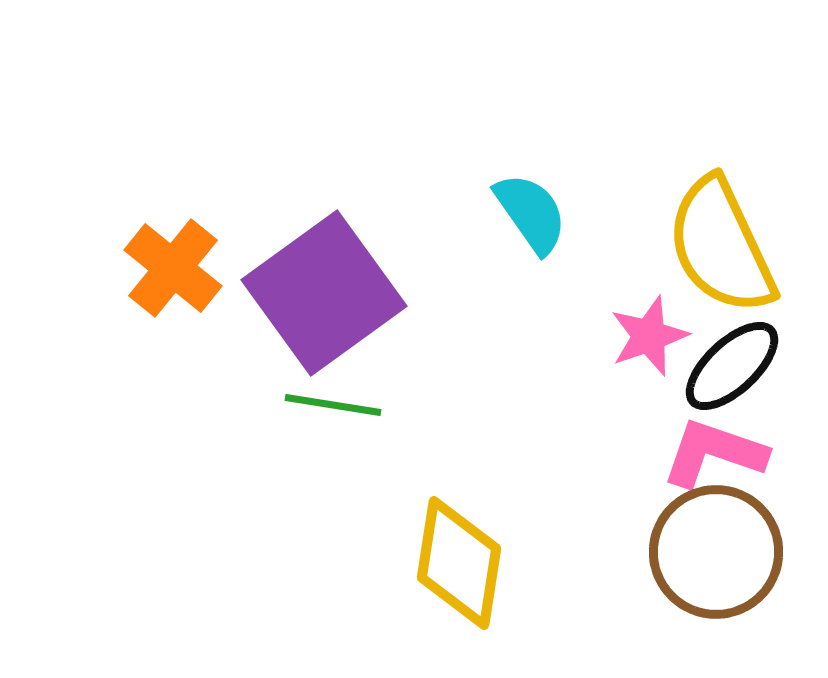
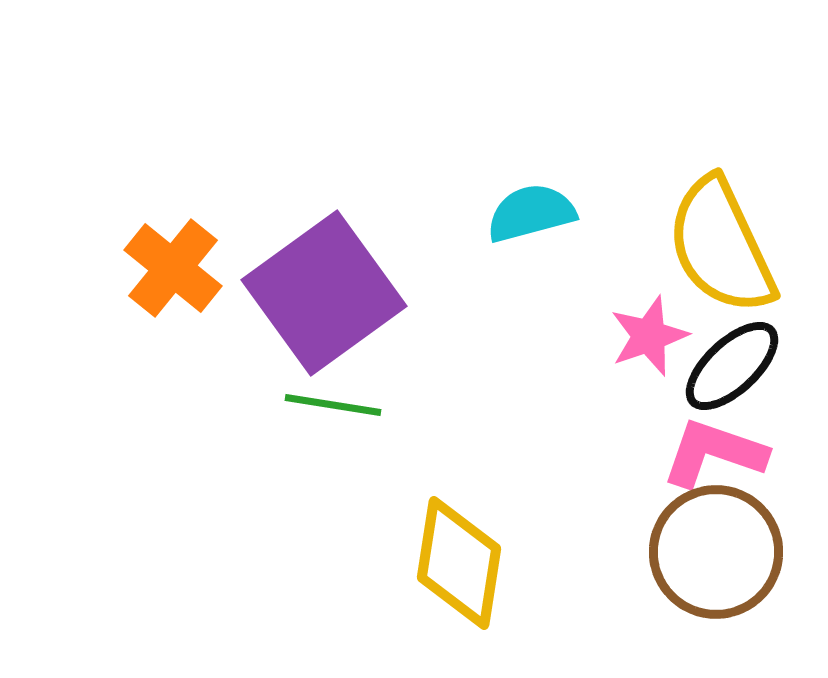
cyan semicircle: rotated 70 degrees counterclockwise
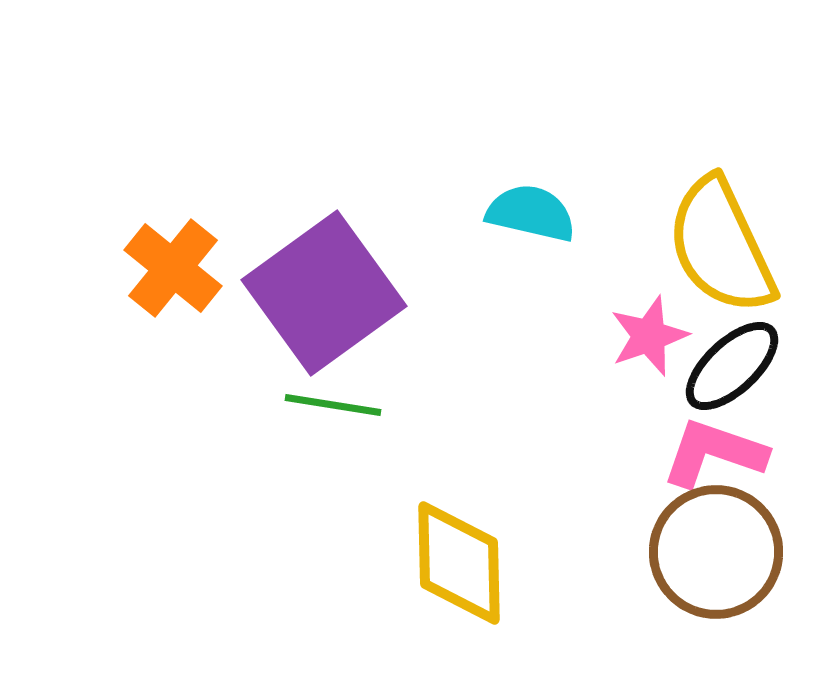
cyan semicircle: rotated 28 degrees clockwise
yellow diamond: rotated 10 degrees counterclockwise
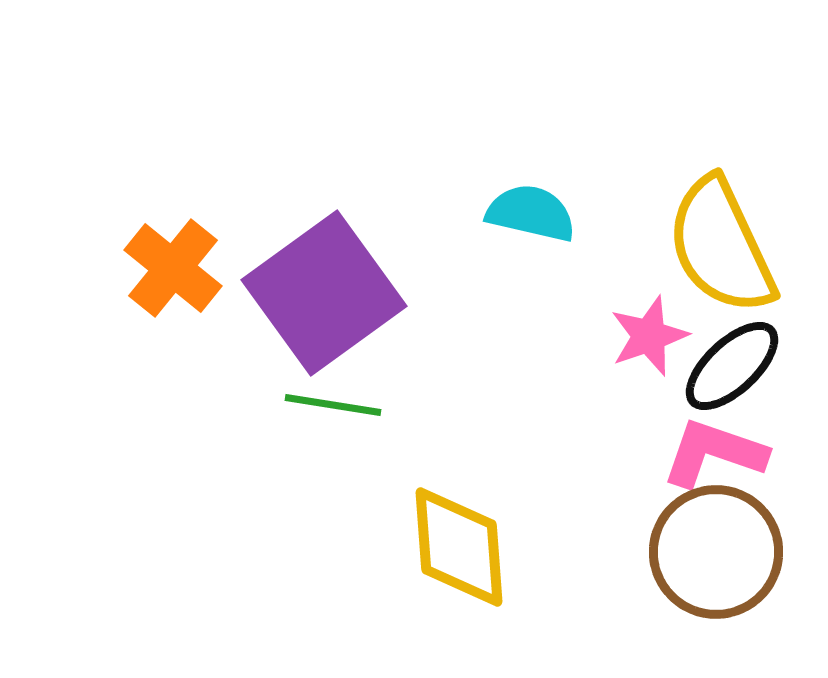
yellow diamond: moved 16 px up; rotated 3 degrees counterclockwise
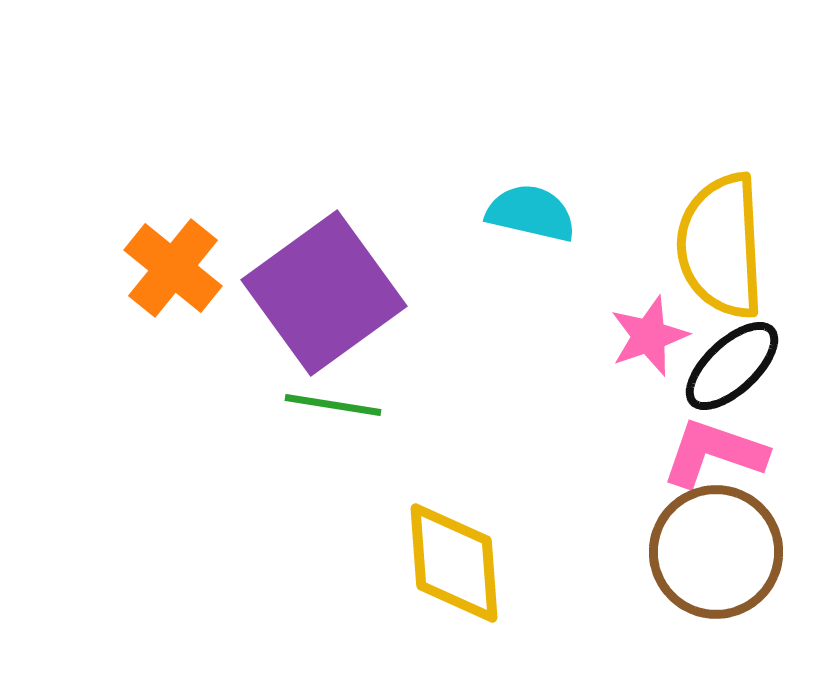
yellow semicircle: rotated 22 degrees clockwise
yellow diamond: moved 5 px left, 16 px down
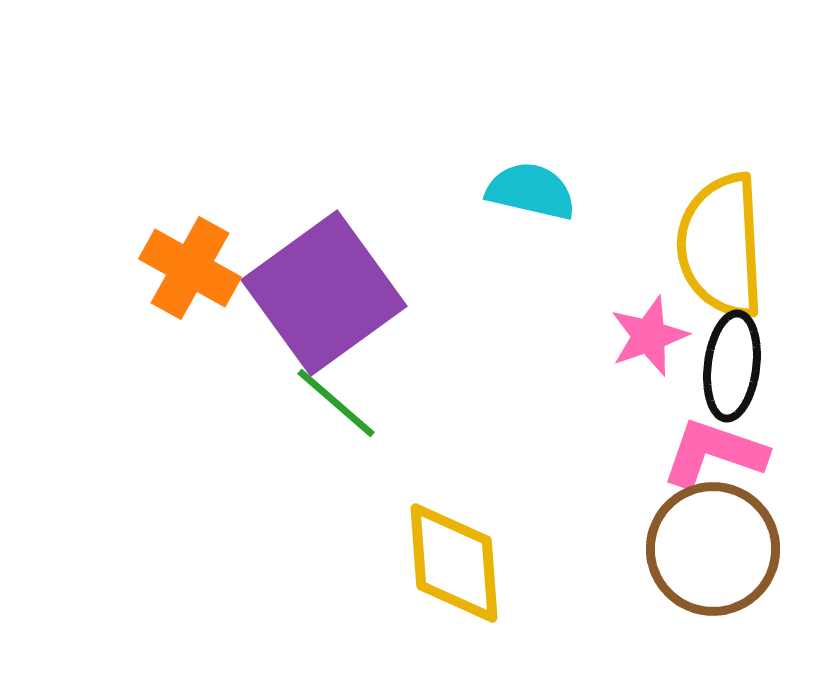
cyan semicircle: moved 22 px up
orange cross: moved 17 px right; rotated 10 degrees counterclockwise
black ellipse: rotated 40 degrees counterclockwise
green line: moved 3 px right, 2 px up; rotated 32 degrees clockwise
brown circle: moved 3 px left, 3 px up
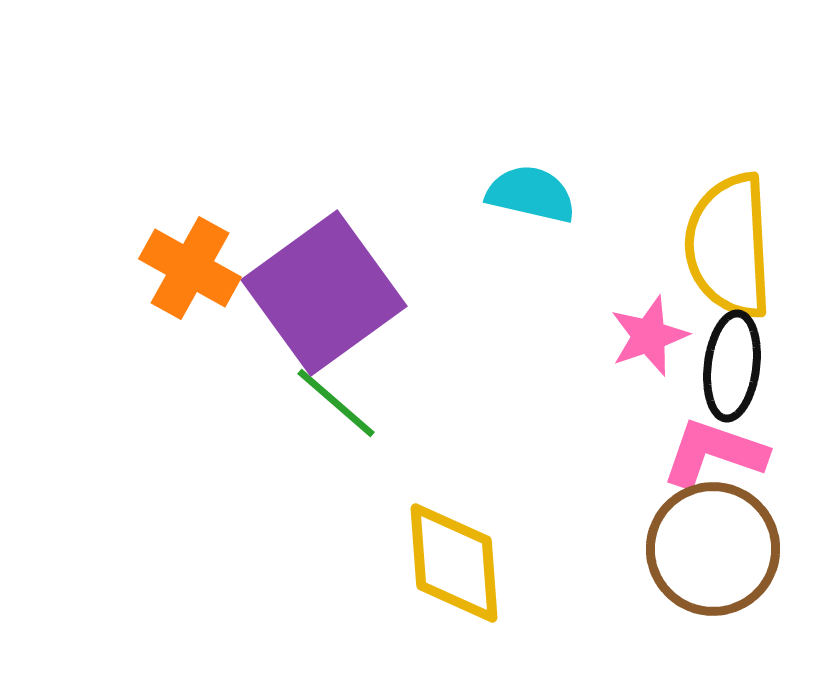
cyan semicircle: moved 3 px down
yellow semicircle: moved 8 px right
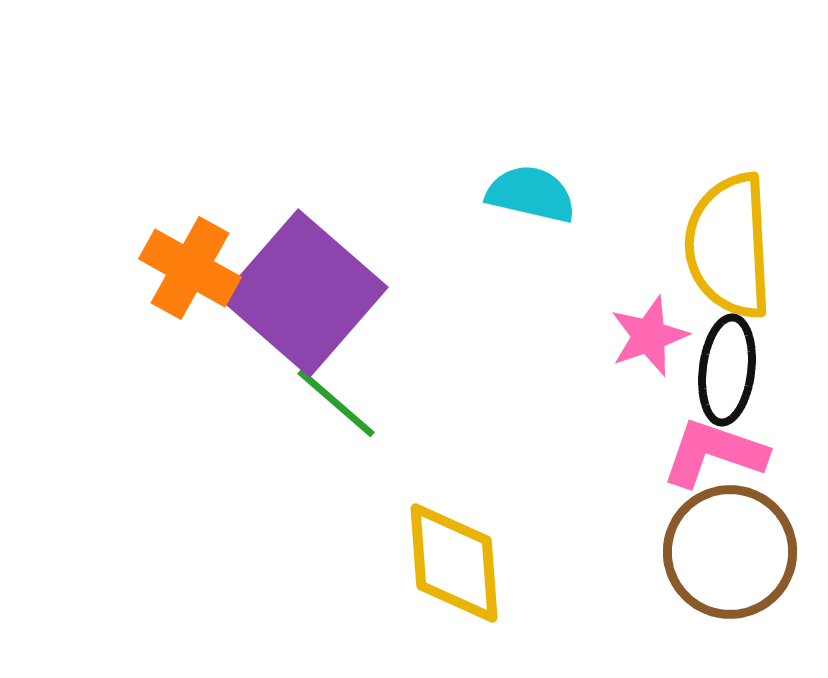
purple square: moved 20 px left; rotated 13 degrees counterclockwise
black ellipse: moved 5 px left, 4 px down
brown circle: moved 17 px right, 3 px down
